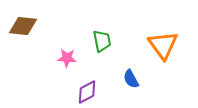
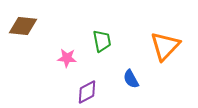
orange triangle: moved 2 px right, 1 px down; rotated 20 degrees clockwise
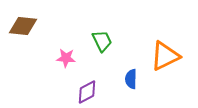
green trapezoid: rotated 15 degrees counterclockwise
orange triangle: moved 10 px down; rotated 20 degrees clockwise
pink star: moved 1 px left
blue semicircle: rotated 30 degrees clockwise
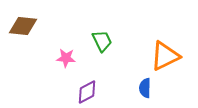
blue semicircle: moved 14 px right, 9 px down
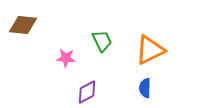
brown diamond: moved 1 px up
orange triangle: moved 15 px left, 6 px up
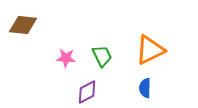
green trapezoid: moved 15 px down
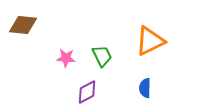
orange triangle: moved 9 px up
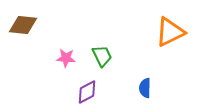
orange triangle: moved 20 px right, 9 px up
